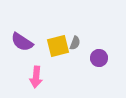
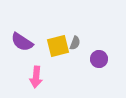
purple circle: moved 1 px down
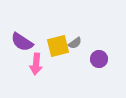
gray semicircle: rotated 32 degrees clockwise
pink arrow: moved 13 px up
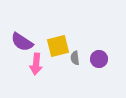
gray semicircle: moved 15 px down; rotated 120 degrees clockwise
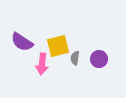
gray semicircle: rotated 16 degrees clockwise
pink arrow: moved 6 px right
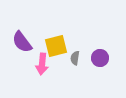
purple semicircle: rotated 20 degrees clockwise
yellow square: moved 2 px left
purple circle: moved 1 px right, 1 px up
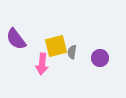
purple semicircle: moved 6 px left, 3 px up
gray semicircle: moved 3 px left, 6 px up
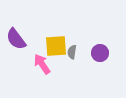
yellow square: rotated 10 degrees clockwise
purple circle: moved 5 px up
pink arrow: rotated 140 degrees clockwise
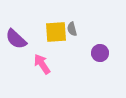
purple semicircle: rotated 10 degrees counterclockwise
yellow square: moved 14 px up
gray semicircle: moved 23 px up; rotated 24 degrees counterclockwise
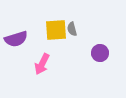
yellow square: moved 2 px up
purple semicircle: rotated 60 degrees counterclockwise
pink arrow: rotated 120 degrees counterclockwise
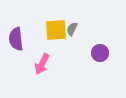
gray semicircle: rotated 40 degrees clockwise
purple semicircle: rotated 100 degrees clockwise
